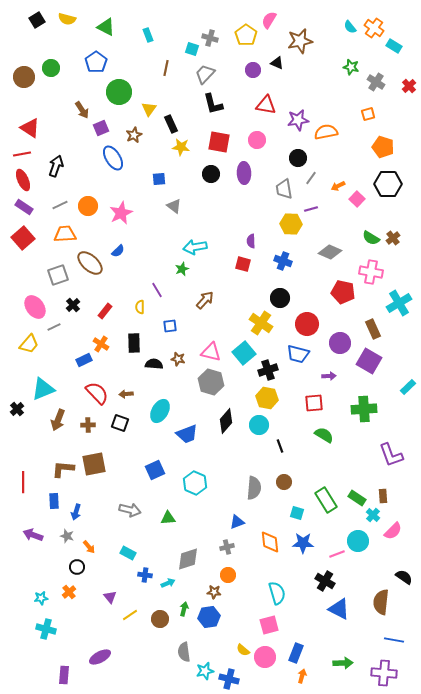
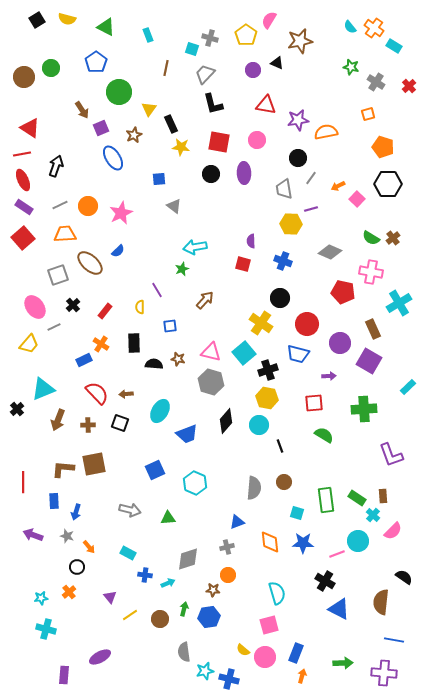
green rectangle at (326, 500): rotated 25 degrees clockwise
brown star at (214, 592): moved 1 px left, 2 px up
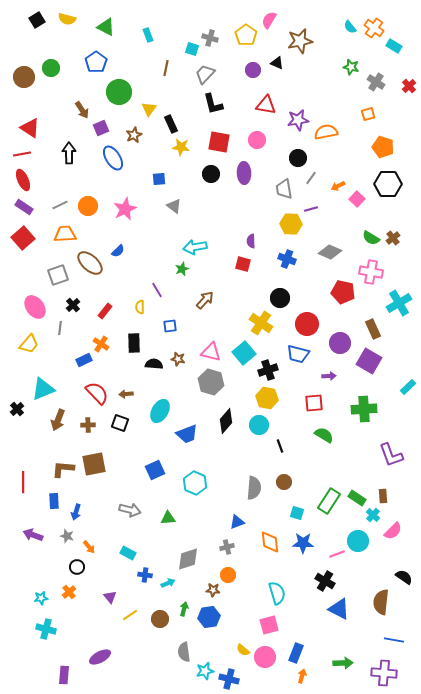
black arrow at (56, 166): moved 13 px right, 13 px up; rotated 20 degrees counterclockwise
pink star at (121, 213): moved 4 px right, 4 px up
blue cross at (283, 261): moved 4 px right, 2 px up
gray line at (54, 327): moved 6 px right, 1 px down; rotated 56 degrees counterclockwise
green rectangle at (326, 500): moved 3 px right, 1 px down; rotated 40 degrees clockwise
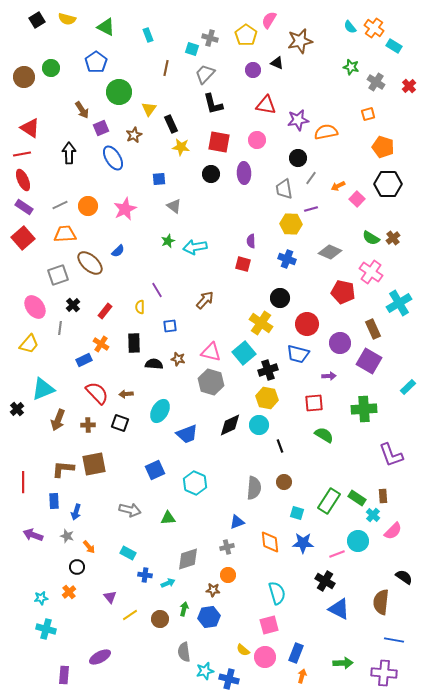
green star at (182, 269): moved 14 px left, 28 px up
pink cross at (371, 272): rotated 25 degrees clockwise
black diamond at (226, 421): moved 4 px right, 4 px down; rotated 25 degrees clockwise
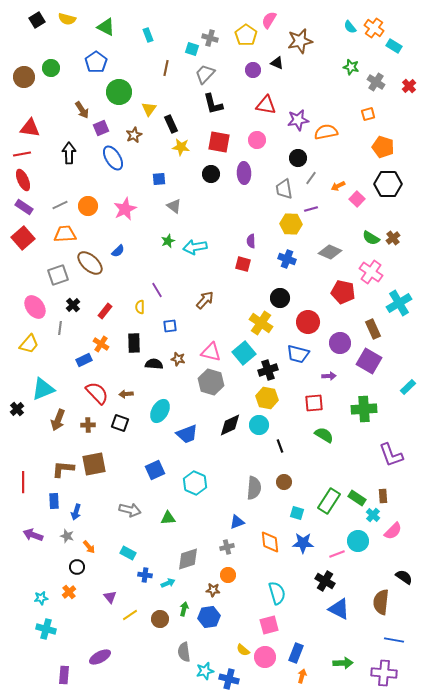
red triangle at (30, 128): rotated 25 degrees counterclockwise
red circle at (307, 324): moved 1 px right, 2 px up
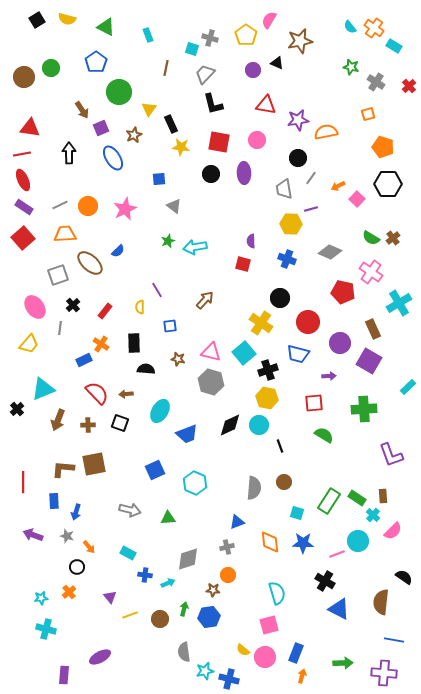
black semicircle at (154, 364): moved 8 px left, 5 px down
yellow line at (130, 615): rotated 14 degrees clockwise
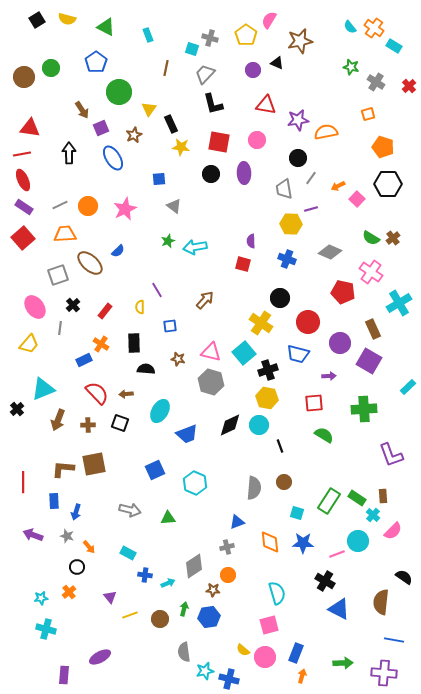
gray diamond at (188, 559): moved 6 px right, 7 px down; rotated 15 degrees counterclockwise
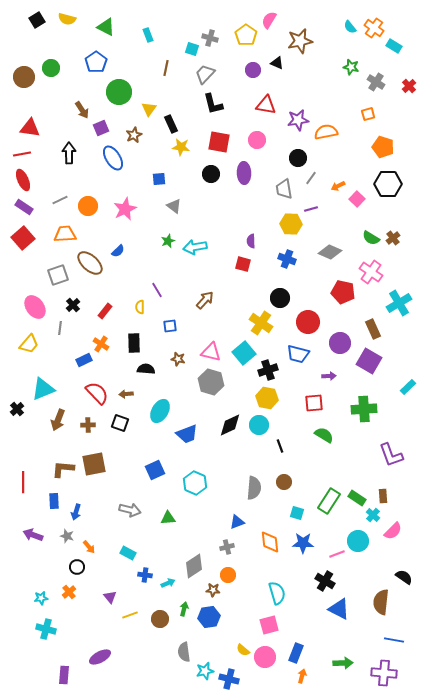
gray line at (60, 205): moved 5 px up
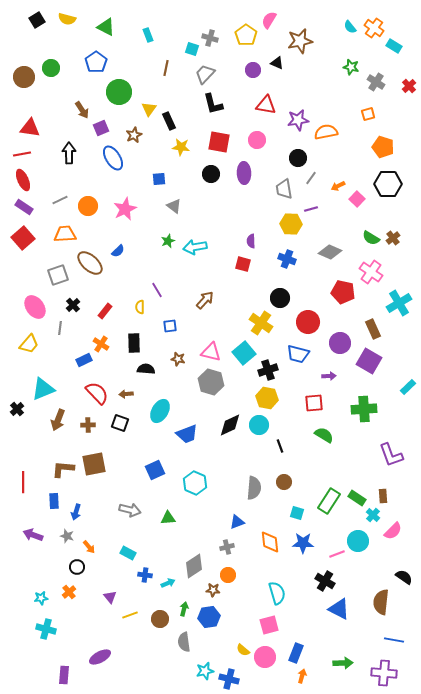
black rectangle at (171, 124): moved 2 px left, 3 px up
gray semicircle at (184, 652): moved 10 px up
